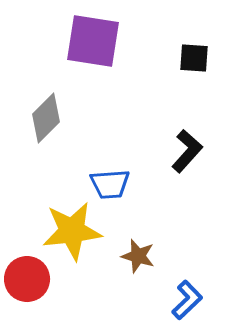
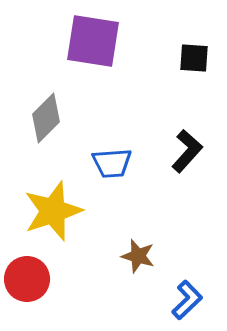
blue trapezoid: moved 2 px right, 21 px up
yellow star: moved 19 px left, 20 px up; rotated 12 degrees counterclockwise
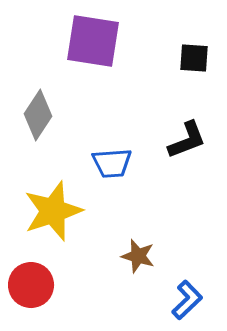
gray diamond: moved 8 px left, 3 px up; rotated 12 degrees counterclockwise
black L-shape: moved 11 px up; rotated 27 degrees clockwise
red circle: moved 4 px right, 6 px down
